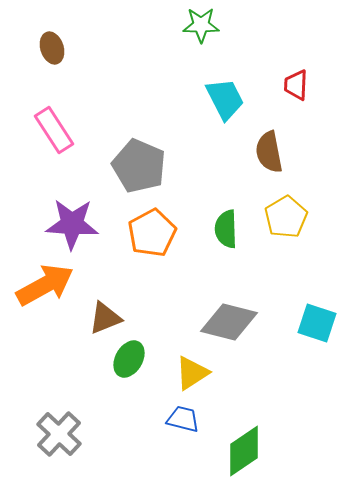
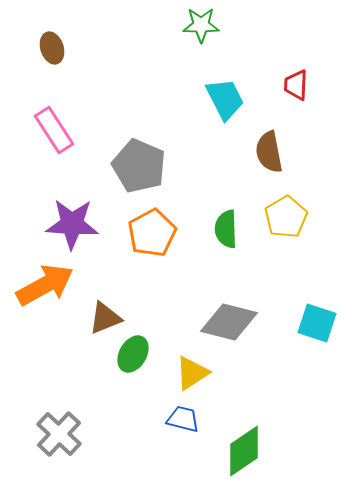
green ellipse: moved 4 px right, 5 px up
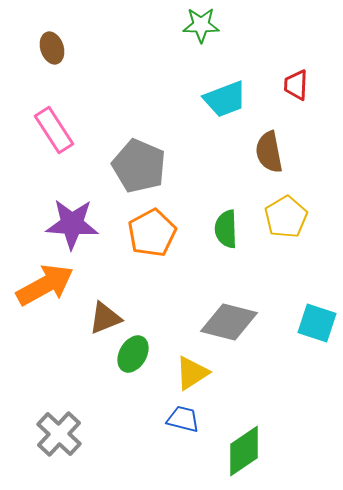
cyan trapezoid: rotated 96 degrees clockwise
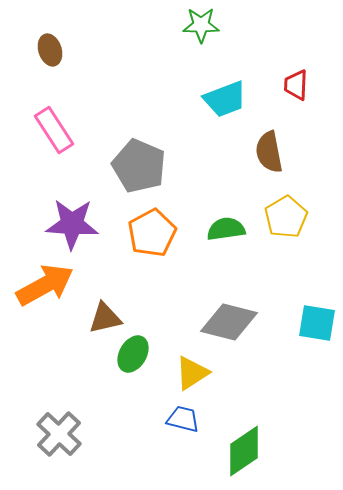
brown ellipse: moved 2 px left, 2 px down
green semicircle: rotated 84 degrees clockwise
brown triangle: rotated 9 degrees clockwise
cyan square: rotated 9 degrees counterclockwise
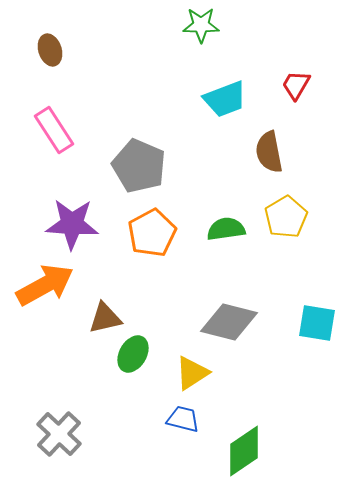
red trapezoid: rotated 28 degrees clockwise
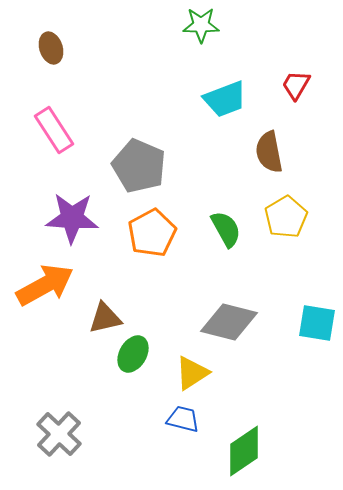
brown ellipse: moved 1 px right, 2 px up
purple star: moved 6 px up
green semicircle: rotated 69 degrees clockwise
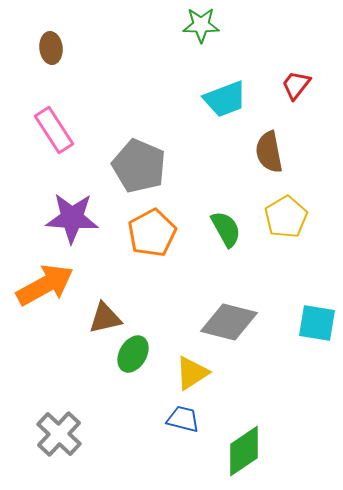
brown ellipse: rotated 12 degrees clockwise
red trapezoid: rotated 8 degrees clockwise
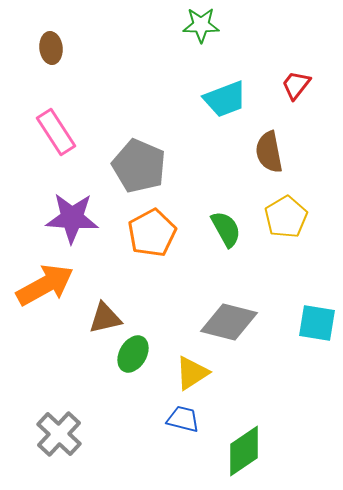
pink rectangle: moved 2 px right, 2 px down
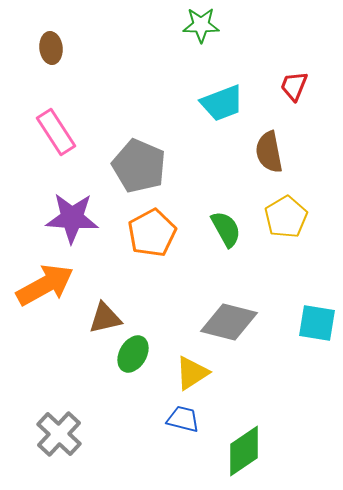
red trapezoid: moved 2 px left, 1 px down; rotated 16 degrees counterclockwise
cyan trapezoid: moved 3 px left, 4 px down
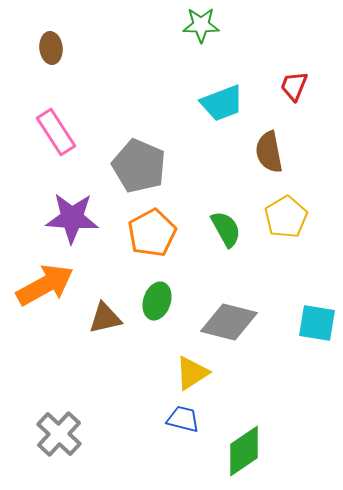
green ellipse: moved 24 px right, 53 px up; rotated 12 degrees counterclockwise
